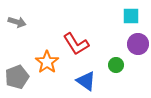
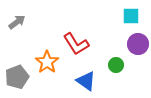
gray arrow: rotated 54 degrees counterclockwise
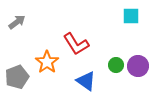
purple circle: moved 22 px down
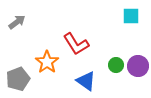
gray pentagon: moved 1 px right, 2 px down
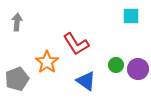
gray arrow: rotated 48 degrees counterclockwise
purple circle: moved 3 px down
gray pentagon: moved 1 px left
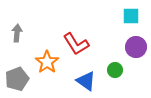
gray arrow: moved 11 px down
green circle: moved 1 px left, 5 px down
purple circle: moved 2 px left, 22 px up
